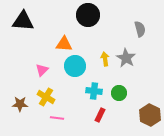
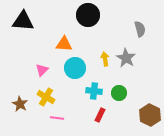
cyan circle: moved 2 px down
brown star: rotated 28 degrees clockwise
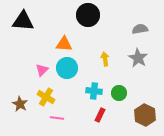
gray semicircle: rotated 84 degrees counterclockwise
gray star: moved 12 px right
cyan circle: moved 8 px left
brown hexagon: moved 5 px left
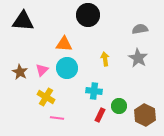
green circle: moved 13 px down
brown star: moved 32 px up
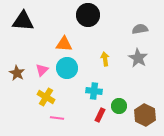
brown star: moved 3 px left, 1 px down
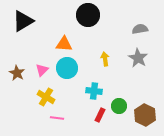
black triangle: rotated 35 degrees counterclockwise
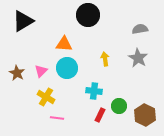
pink triangle: moved 1 px left, 1 px down
